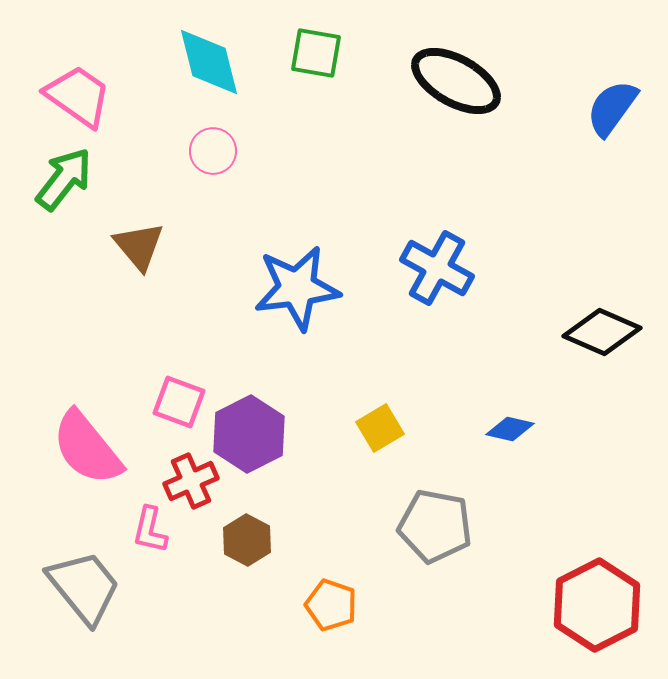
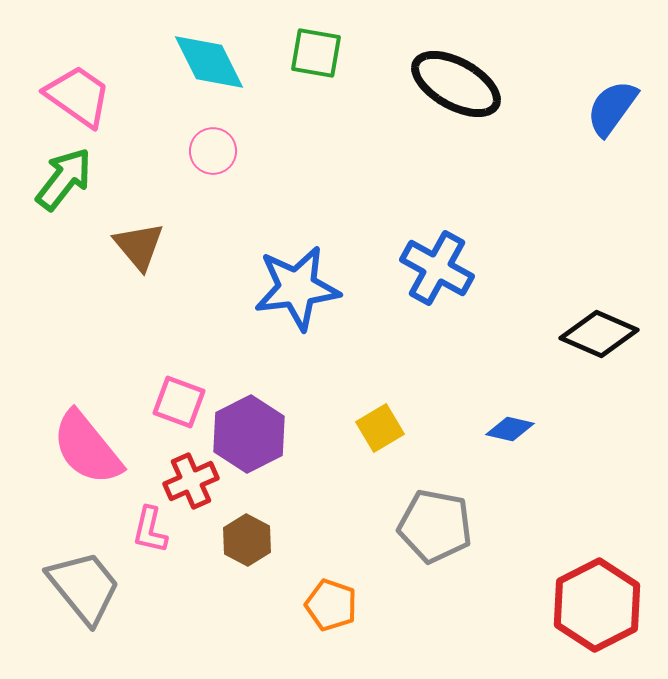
cyan diamond: rotated 12 degrees counterclockwise
black ellipse: moved 3 px down
black diamond: moved 3 px left, 2 px down
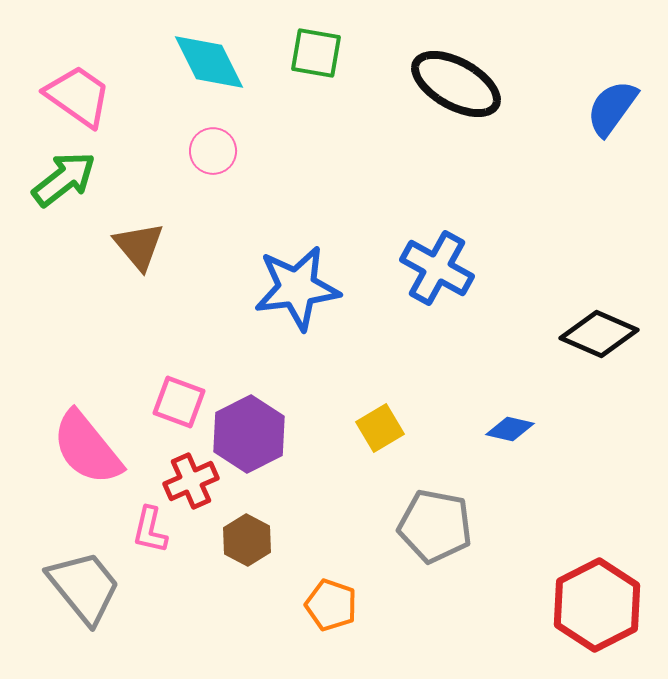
green arrow: rotated 14 degrees clockwise
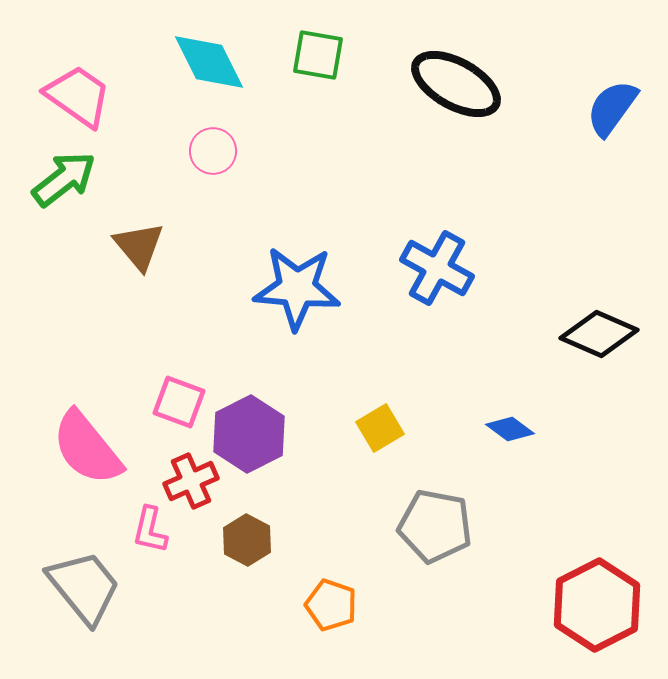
green square: moved 2 px right, 2 px down
blue star: rotated 12 degrees clockwise
blue diamond: rotated 24 degrees clockwise
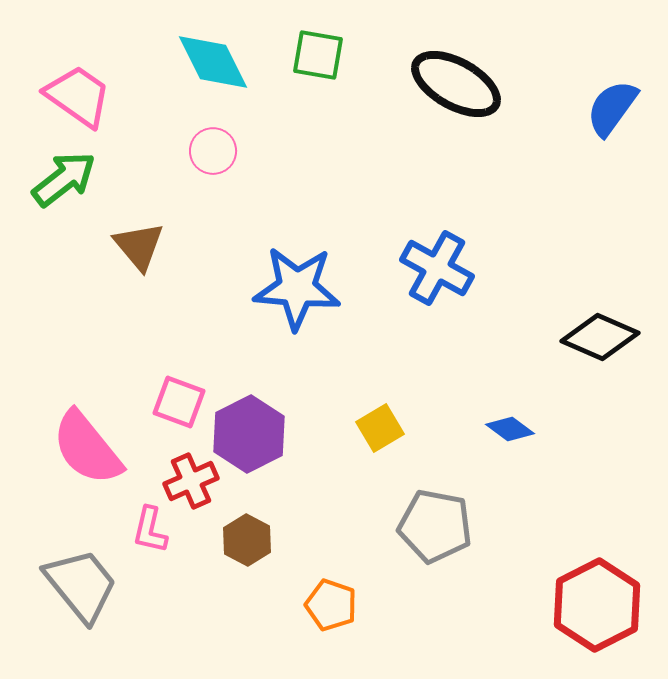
cyan diamond: moved 4 px right
black diamond: moved 1 px right, 3 px down
gray trapezoid: moved 3 px left, 2 px up
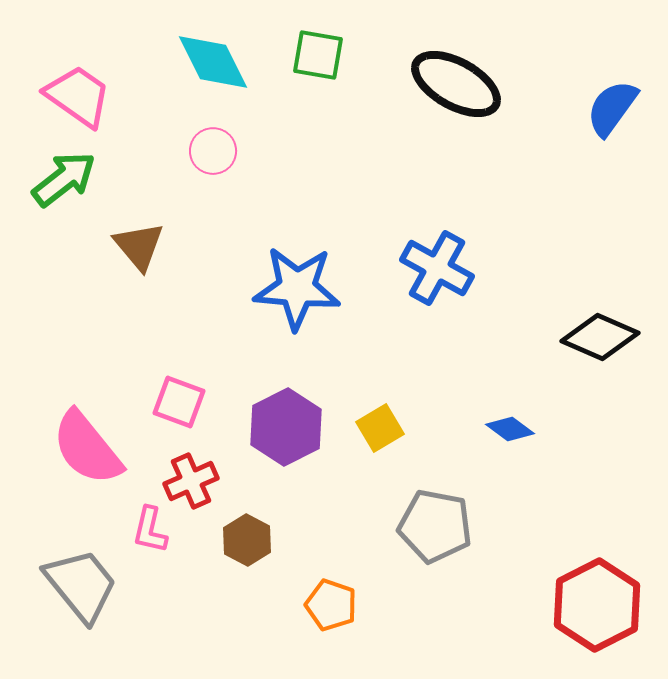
purple hexagon: moved 37 px right, 7 px up
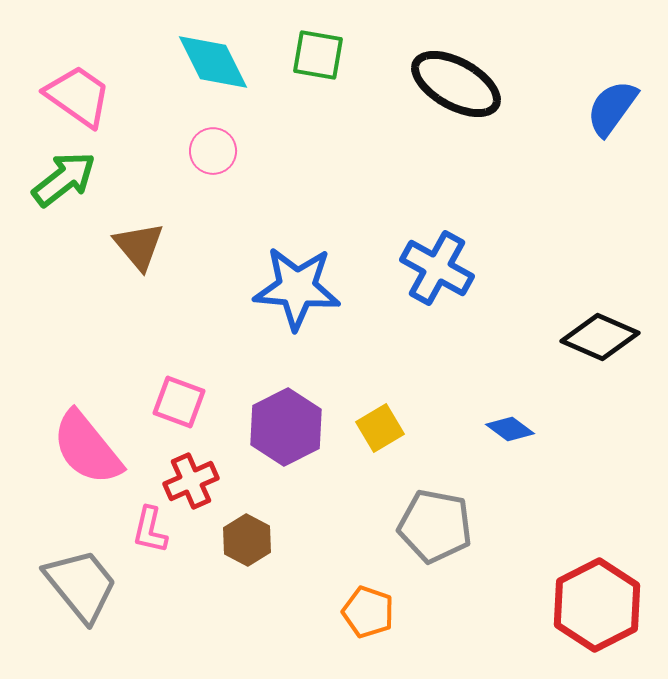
orange pentagon: moved 37 px right, 7 px down
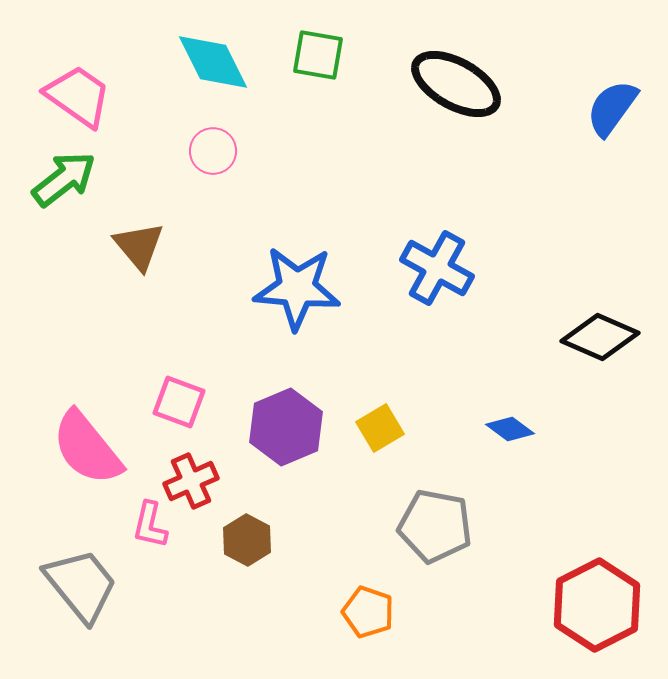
purple hexagon: rotated 4 degrees clockwise
pink L-shape: moved 5 px up
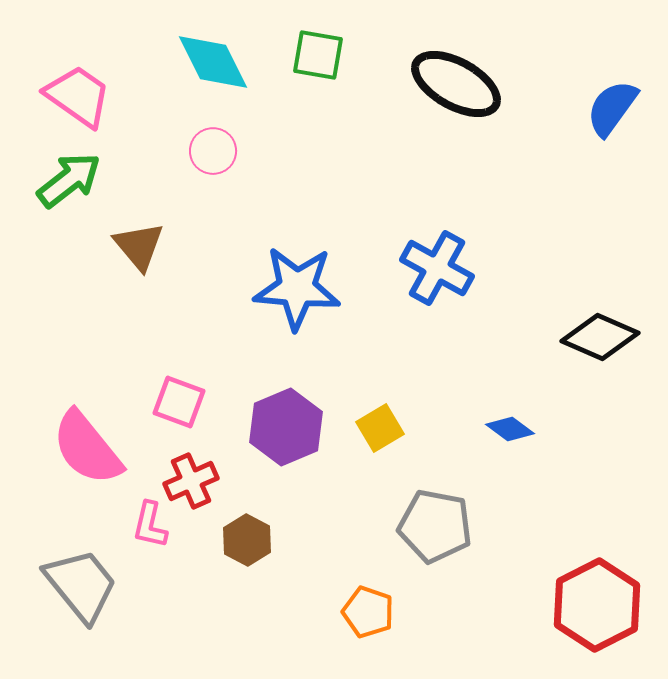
green arrow: moved 5 px right, 1 px down
